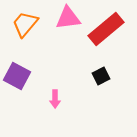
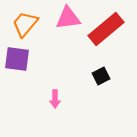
purple square: moved 17 px up; rotated 20 degrees counterclockwise
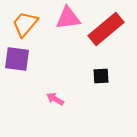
black square: rotated 24 degrees clockwise
pink arrow: rotated 120 degrees clockwise
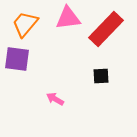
red rectangle: rotated 6 degrees counterclockwise
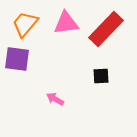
pink triangle: moved 2 px left, 5 px down
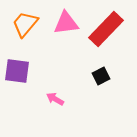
purple square: moved 12 px down
black square: rotated 24 degrees counterclockwise
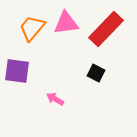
orange trapezoid: moved 7 px right, 4 px down
black square: moved 5 px left, 3 px up; rotated 36 degrees counterclockwise
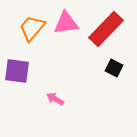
black square: moved 18 px right, 5 px up
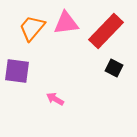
red rectangle: moved 2 px down
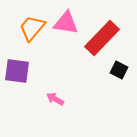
pink triangle: rotated 16 degrees clockwise
red rectangle: moved 4 px left, 7 px down
black square: moved 5 px right, 2 px down
